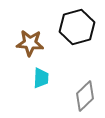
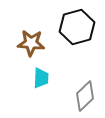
brown star: moved 1 px right
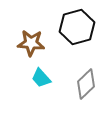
cyan trapezoid: rotated 135 degrees clockwise
gray diamond: moved 1 px right, 12 px up
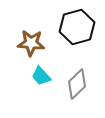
cyan trapezoid: moved 2 px up
gray diamond: moved 9 px left
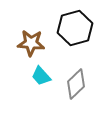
black hexagon: moved 2 px left, 1 px down
gray diamond: moved 1 px left
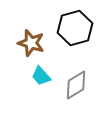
brown star: rotated 12 degrees clockwise
gray diamond: moved 1 px down; rotated 12 degrees clockwise
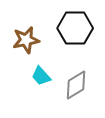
black hexagon: rotated 16 degrees clockwise
brown star: moved 5 px left, 3 px up; rotated 28 degrees counterclockwise
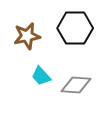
brown star: moved 1 px right, 4 px up
gray diamond: rotated 36 degrees clockwise
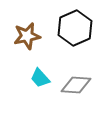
black hexagon: rotated 24 degrees counterclockwise
cyan trapezoid: moved 1 px left, 2 px down
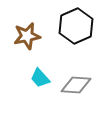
black hexagon: moved 1 px right, 2 px up
